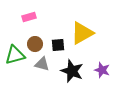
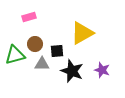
black square: moved 1 px left, 6 px down
gray triangle: rotated 14 degrees counterclockwise
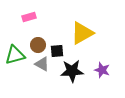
brown circle: moved 3 px right, 1 px down
gray triangle: rotated 28 degrees clockwise
black star: rotated 25 degrees counterclockwise
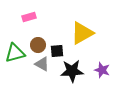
green triangle: moved 2 px up
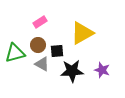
pink rectangle: moved 11 px right, 5 px down; rotated 16 degrees counterclockwise
